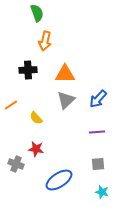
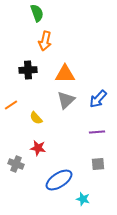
red star: moved 2 px right, 1 px up
cyan star: moved 19 px left, 7 px down
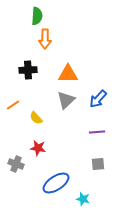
green semicircle: moved 3 px down; rotated 24 degrees clockwise
orange arrow: moved 2 px up; rotated 12 degrees counterclockwise
orange triangle: moved 3 px right
orange line: moved 2 px right
blue ellipse: moved 3 px left, 3 px down
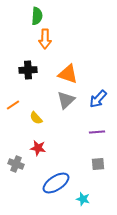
orange triangle: rotated 20 degrees clockwise
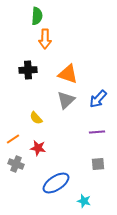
orange line: moved 34 px down
cyan star: moved 1 px right, 2 px down
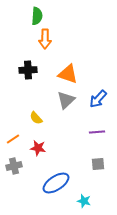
gray cross: moved 2 px left, 2 px down; rotated 35 degrees counterclockwise
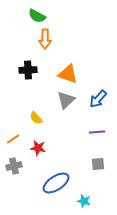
green semicircle: rotated 114 degrees clockwise
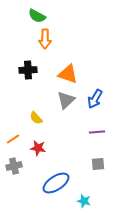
blue arrow: moved 3 px left; rotated 12 degrees counterclockwise
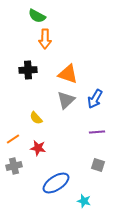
gray square: moved 1 px down; rotated 24 degrees clockwise
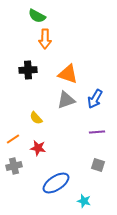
gray triangle: rotated 24 degrees clockwise
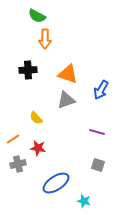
blue arrow: moved 6 px right, 9 px up
purple line: rotated 21 degrees clockwise
gray cross: moved 4 px right, 2 px up
